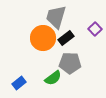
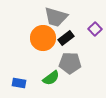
gray trapezoid: rotated 90 degrees counterclockwise
green semicircle: moved 2 px left
blue rectangle: rotated 48 degrees clockwise
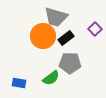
orange circle: moved 2 px up
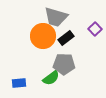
gray pentagon: moved 6 px left, 1 px down
blue rectangle: rotated 16 degrees counterclockwise
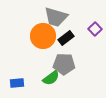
blue rectangle: moved 2 px left
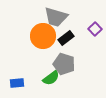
gray pentagon: rotated 15 degrees clockwise
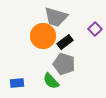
black rectangle: moved 1 px left, 4 px down
green semicircle: moved 3 px down; rotated 84 degrees clockwise
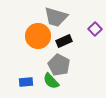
orange circle: moved 5 px left
black rectangle: moved 1 px left, 1 px up; rotated 14 degrees clockwise
gray pentagon: moved 5 px left, 1 px down; rotated 10 degrees clockwise
blue rectangle: moved 9 px right, 1 px up
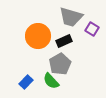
gray trapezoid: moved 15 px right
purple square: moved 3 px left; rotated 16 degrees counterclockwise
gray pentagon: moved 1 px right, 1 px up; rotated 15 degrees clockwise
blue rectangle: rotated 40 degrees counterclockwise
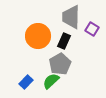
gray trapezoid: rotated 75 degrees clockwise
black rectangle: rotated 42 degrees counterclockwise
green semicircle: rotated 90 degrees clockwise
